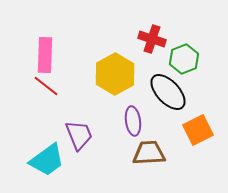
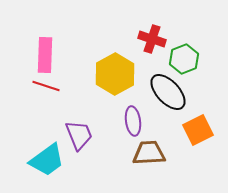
red line: rotated 20 degrees counterclockwise
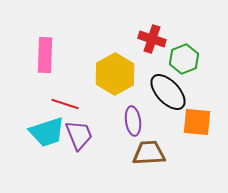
red line: moved 19 px right, 18 px down
orange square: moved 1 px left, 8 px up; rotated 32 degrees clockwise
cyan trapezoid: moved 28 px up; rotated 18 degrees clockwise
